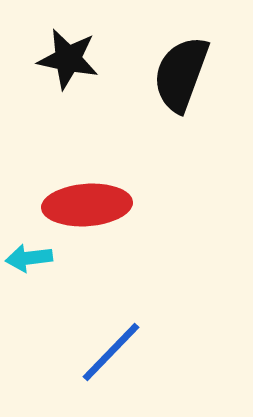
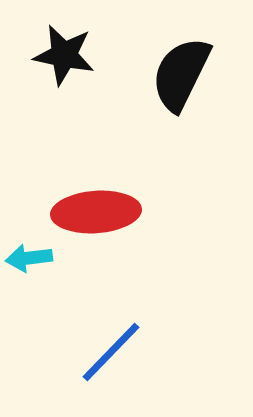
black star: moved 4 px left, 4 px up
black semicircle: rotated 6 degrees clockwise
red ellipse: moved 9 px right, 7 px down
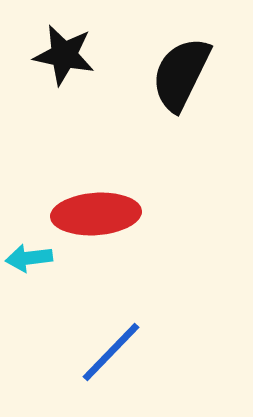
red ellipse: moved 2 px down
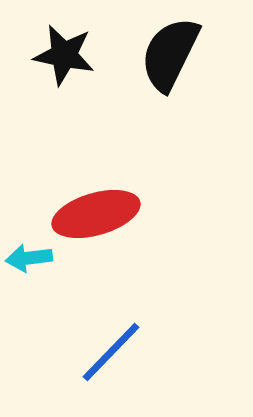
black semicircle: moved 11 px left, 20 px up
red ellipse: rotated 12 degrees counterclockwise
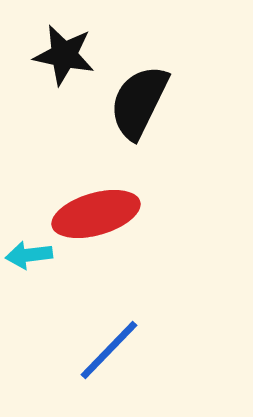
black semicircle: moved 31 px left, 48 px down
cyan arrow: moved 3 px up
blue line: moved 2 px left, 2 px up
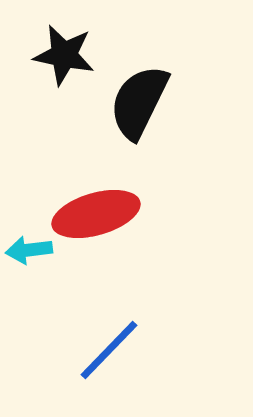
cyan arrow: moved 5 px up
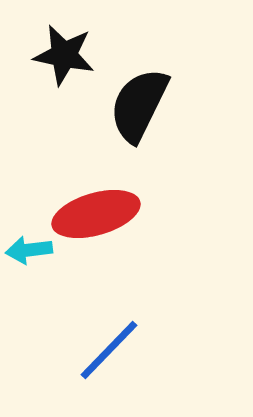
black semicircle: moved 3 px down
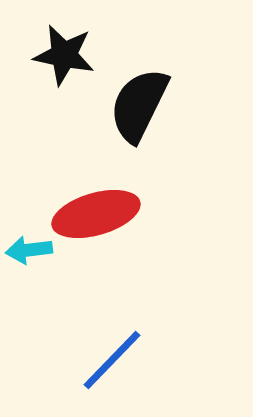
blue line: moved 3 px right, 10 px down
